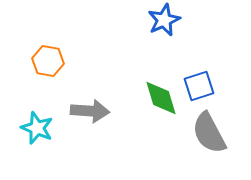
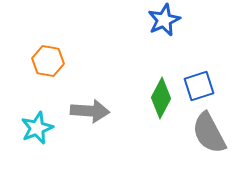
green diamond: rotated 45 degrees clockwise
cyan star: rotated 28 degrees clockwise
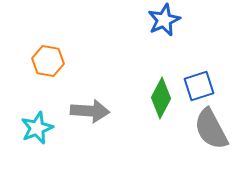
gray semicircle: moved 2 px right, 4 px up
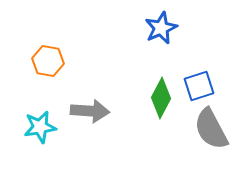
blue star: moved 3 px left, 8 px down
cyan star: moved 3 px right, 1 px up; rotated 12 degrees clockwise
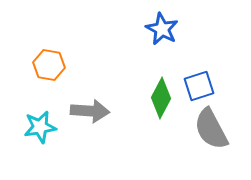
blue star: moved 1 px right, 1 px down; rotated 20 degrees counterclockwise
orange hexagon: moved 1 px right, 4 px down
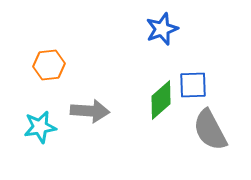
blue star: rotated 24 degrees clockwise
orange hexagon: rotated 16 degrees counterclockwise
blue square: moved 6 px left, 1 px up; rotated 16 degrees clockwise
green diamond: moved 2 px down; rotated 21 degrees clockwise
gray semicircle: moved 1 px left, 1 px down
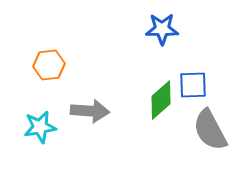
blue star: rotated 20 degrees clockwise
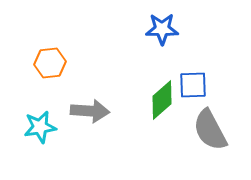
orange hexagon: moved 1 px right, 2 px up
green diamond: moved 1 px right
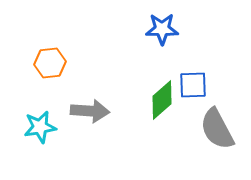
gray semicircle: moved 7 px right, 1 px up
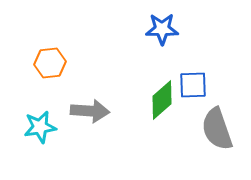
gray semicircle: rotated 9 degrees clockwise
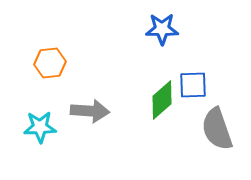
cyan star: rotated 8 degrees clockwise
